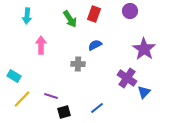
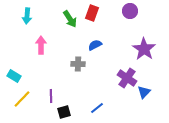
red rectangle: moved 2 px left, 1 px up
purple line: rotated 72 degrees clockwise
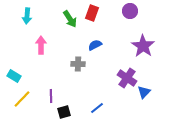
purple star: moved 1 px left, 3 px up
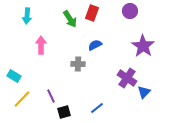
purple line: rotated 24 degrees counterclockwise
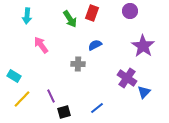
pink arrow: rotated 36 degrees counterclockwise
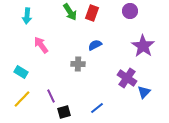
green arrow: moved 7 px up
cyan rectangle: moved 7 px right, 4 px up
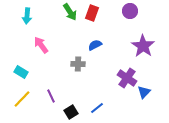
black square: moved 7 px right; rotated 16 degrees counterclockwise
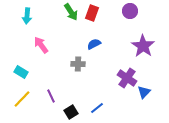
green arrow: moved 1 px right
blue semicircle: moved 1 px left, 1 px up
